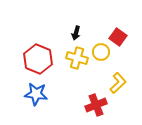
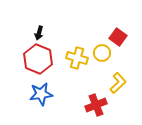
black arrow: moved 37 px left
yellow circle: moved 1 px right, 1 px down
blue star: moved 5 px right; rotated 15 degrees counterclockwise
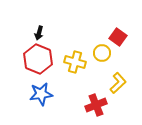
yellow cross: moved 2 px left, 4 px down
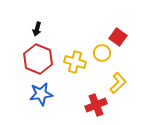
black arrow: moved 2 px left, 4 px up
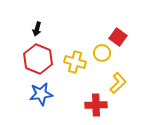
red cross: rotated 20 degrees clockwise
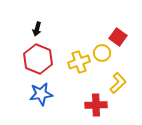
yellow cross: moved 4 px right; rotated 35 degrees counterclockwise
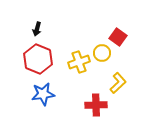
blue star: moved 2 px right
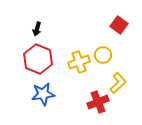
red square: moved 1 px right, 12 px up
yellow circle: moved 1 px right, 2 px down
red cross: moved 2 px right, 3 px up; rotated 20 degrees counterclockwise
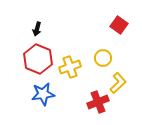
yellow circle: moved 3 px down
yellow cross: moved 9 px left, 5 px down
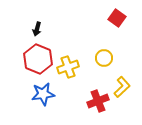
red square: moved 2 px left, 7 px up
yellow circle: moved 1 px right
yellow cross: moved 2 px left
yellow L-shape: moved 4 px right, 4 px down
red cross: moved 1 px up
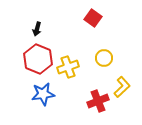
red square: moved 24 px left
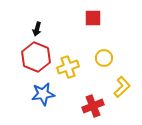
red square: rotated 36 degrees counterclockwise
red hexagon: moved 2 px left, 2 px up
red cross: moved 5 px left, 5 px down
